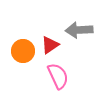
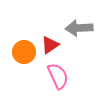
gray arrow: moved 2 px up
orange circle: moved 1 px right, 1 px down
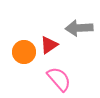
red triangle: moved 1 px left
pink semicircle: moved 1 px right, 3 px down; rotated 16 degrees counterclockwise
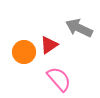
gray arrow: rotated 28 degrees clockwise
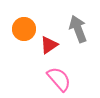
gray arrow: moved 1 px left, 1 px down; rotated 44 degrees clockwise
orange circle: moved 23 px up
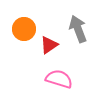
pink semicircle: rotated 32 degrees counterclockwise
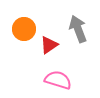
pink semicircle: moved 1 px left, 1 px down
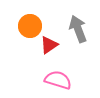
orange circle: moved 6 px right, 3 px up
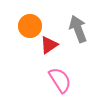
pink semicircle: moved 2 px right; rotated 40 degrees clockwise
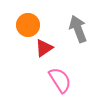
orange circle: moved 2 px left, 1 px up
red triangle: moved 5 px left, 3 px down
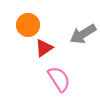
gray arrow: moved 5 px right, 5 px down; rotated 100 degrees counterclockwise
pink semicircle: moved 1 px left, 1 px up
